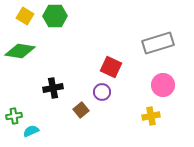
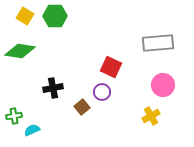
gray rectangle: rotated 12 degrees clockwise
brown square: moved 1 px right, 3 px up
yellow cross: rotated 18 degrees counterclockwise
cyan semicircle: moved 1 px right, 1 px up
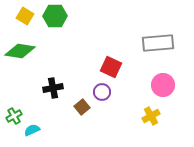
green cross: rotated 21 degrees counterclockwise
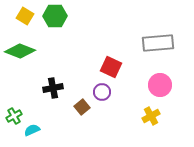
green diamond: rotated 12 degrees clockwise
pink circle: moved 3 px left
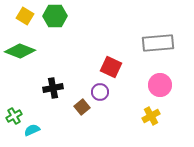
purple circle: moved 2 px left
